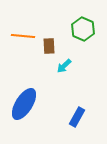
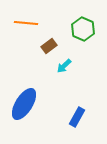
orange line: moved 3 px right, 13 px up
brown rectangle: rotated 56 degrees clockwise
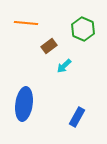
blue ellipse: rotated 24 degrees counterclockwise
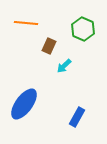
brown rectangle: rotated 28 degrees counterclockwise
blue ellipse: rotated 28 degrees clockwise
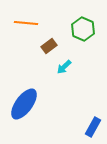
brown rectangle: rotated 28 degrees clockwise
cyan arrow: moved 1 px down
blue rectangle: moved 16 px right, 10 px down
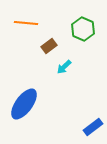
blue rectangle: rotated 24 degrees clockwise
